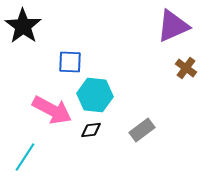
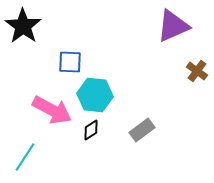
brown cross: moved 11 px right, 3 px down
black diamond: rotated 25 degrees counterclockwise
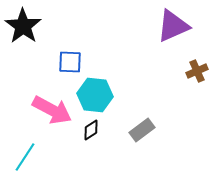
brown cross: rotated 30 degrees clockwise
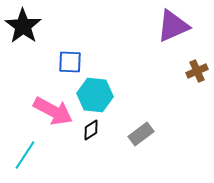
pink arrow: moved 1 px right, 1 px down
gray rectangle: moved 1 px left, 4 px down
cyan line: moved 2 px up
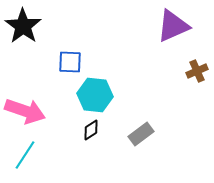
pink arrow: moved 28 px left; rotated 9 degrees counterclockwise
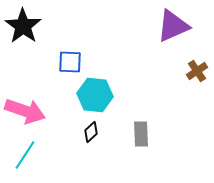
brown cross: rotated 10 degrees counterclockwise
black diamond: moved 2 px down; rotated 10 degrees counterclockwise
gray rectangle: rotated 55 degrees counterclockwise
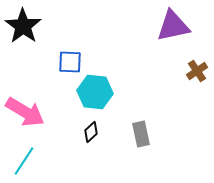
purple triangle: rotated 12 degrees clockwise
cyan hexagon: moved 3 px up
pink arrow: moved 1 px down; rotated 12 degrees clockwise
gray rectangle: rotated 10 degrees counterclockwise
cyan line: moved 1 px left, 6 px down
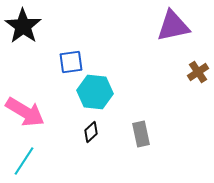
blue square: moved 1 px right; rotated 10 degrees counterclockwise
brown cross: moved 1 px right, 1 px down
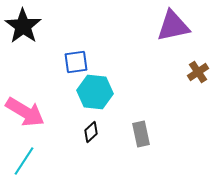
blue square: moved 5 px right
